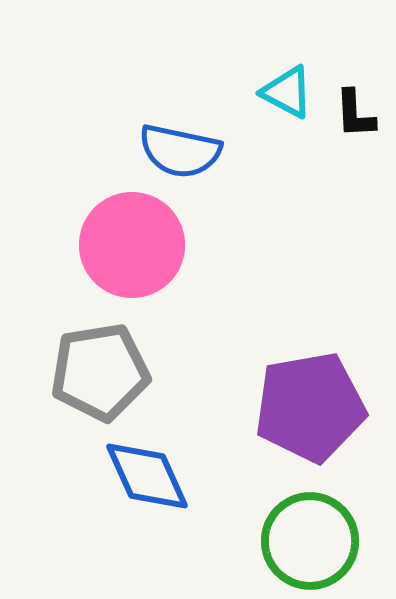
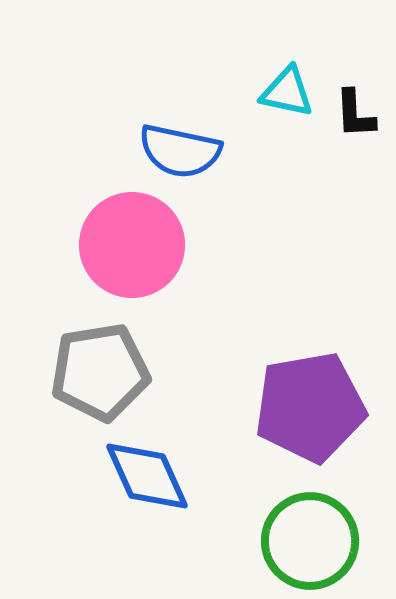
cyan triangle: rotated 16 degrees counterclockwise
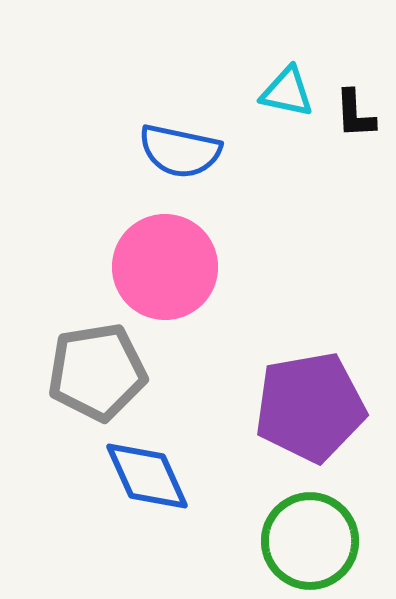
pink circle: moved 33 px right, 22 px down
gray pentagon: moved 3 px left
